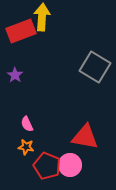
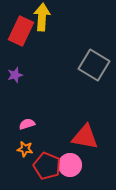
red rectangle: rotated 44 degrees counterclockwise
gray square: moved 1 px left, 2 px up
purple star: rotated 21 degrees clockwise
pink semicircle: rotated 98 degrees clockwise
orange star: moved 1 px left, 2 px down
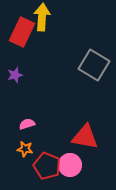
red rectangle: moved 1 px right, 1 px down
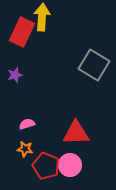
red triangle: moved 9 px left, 4 px up; rotated 12 degrees counterclockwise
red pentagon: moved 1 px left
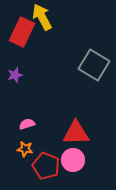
yellow arrow: rotated 32 degrees counterclockwise
pink circle: moved 3 px right, 5 px up
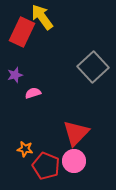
yellow arrow: rotated 8 degrees counterclockwise
gray square: moved 1 px left, 2 px down; rotated 16 degrees clockwise
pink semicircle: moved 6 px right, 31 px up
red triangle: rotated 44 degrees counterclockwise
pink circle: moved 1 px right, 1 px down
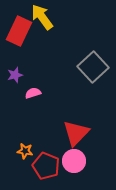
red rectangle: moved 3 px left, 1 px up
orange star: moved 2 px down
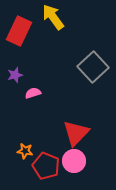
yellow arrow: moved 11 px right
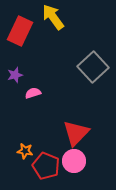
red rectangle: moved 1 px right
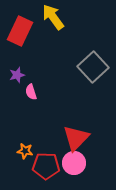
purple star: moved 2 px right
pink semicircle: moved 2 px left, 1 px up; rotated 91 degrees counterclockwise
red triangle: moved 5 px down
pink circle: moved 2 px down
red pentagon: rotated 20 degrees counterclockwise
